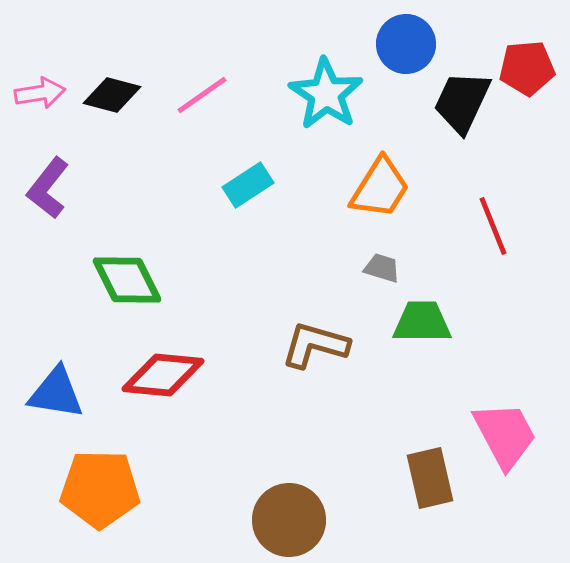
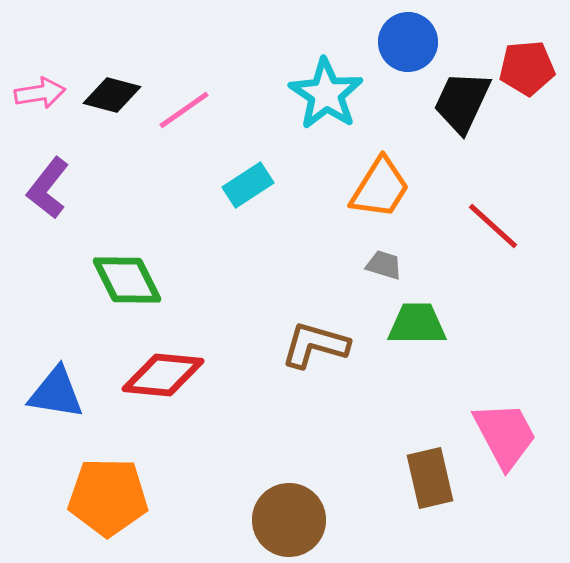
blue circle: moved 2 px right, 2 px up
pink line: moved 18 px left, 15 px down
red line: rotated 26 degrees counterclockwise
gray trapezoid: moved 2 px right, 3 px up
green trapezoid: moved 5 px left, 2 px down
orange pentagon: moved 8 px right, 8 px down
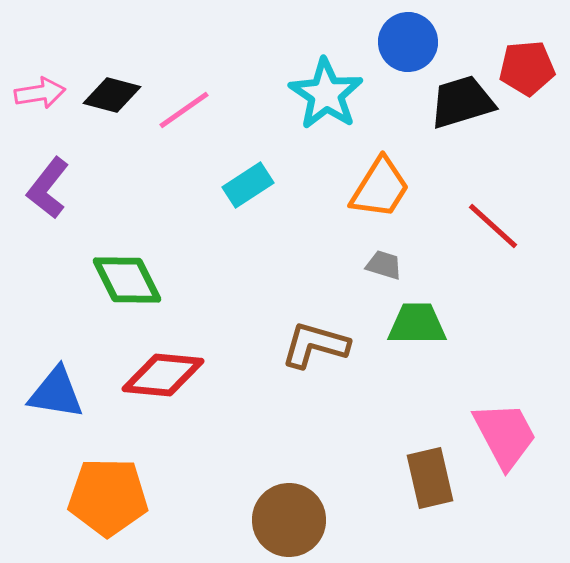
black trapezoid: rotated 48 degrees clockwise
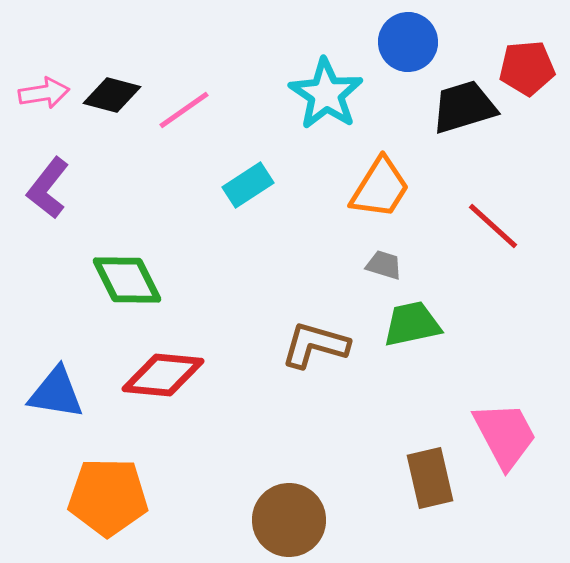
pink arrow: moved 4 px right
black trapezoid: moved 2 px right, 5 px down
green trapezoid: moved 5 px left; rotated 12 degrees counterclockwise
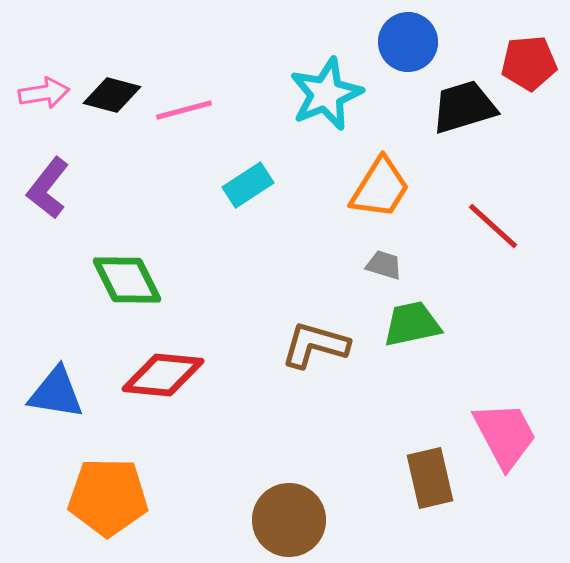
red pentagon: moved 2 px right, 5 px up
cyan star: rotated 16 degrees clockwise
pink line: rotated 20 degrees clockwise
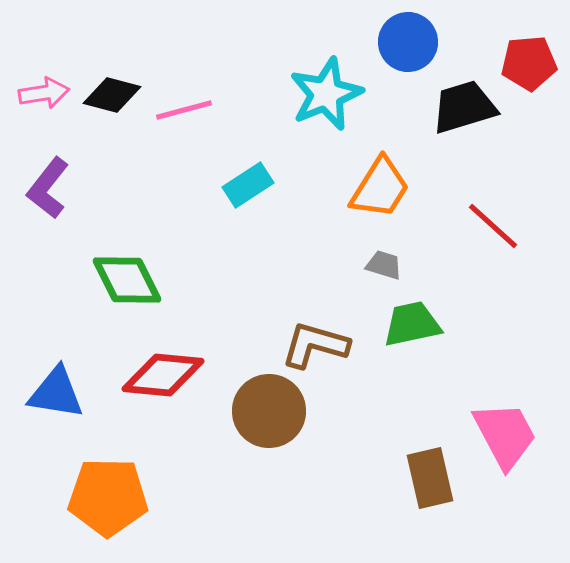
brown circle: moved 20 px left, 109 px up
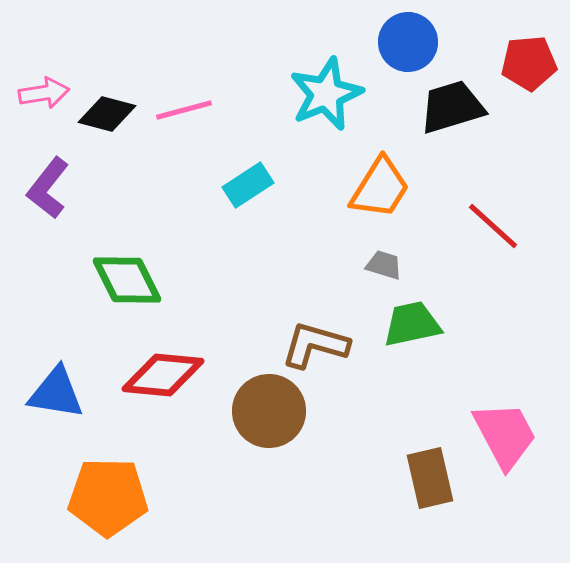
black diamond: moved 5 px left, 19 px down
black trapezoid: moved 12 px left
